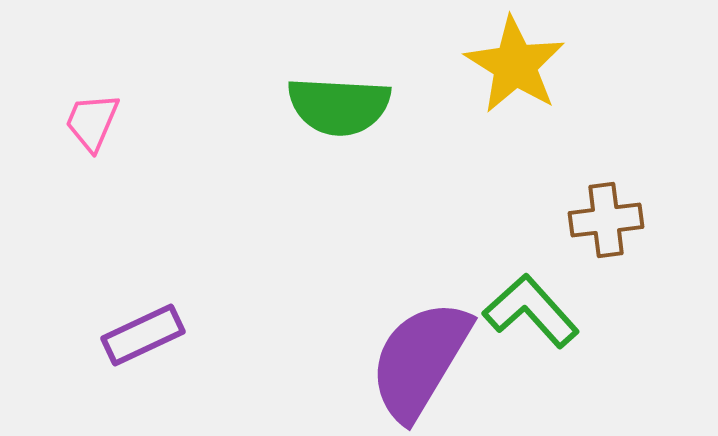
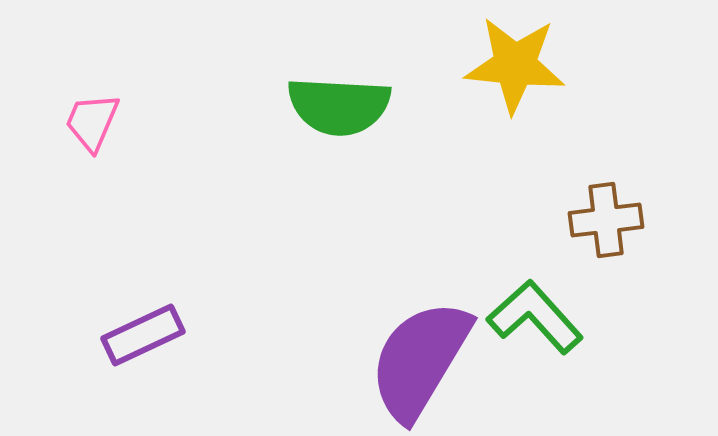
yellow star: rotated 26 degrees counterclockwise
green L-shape: moved 4 px right, 6 px down
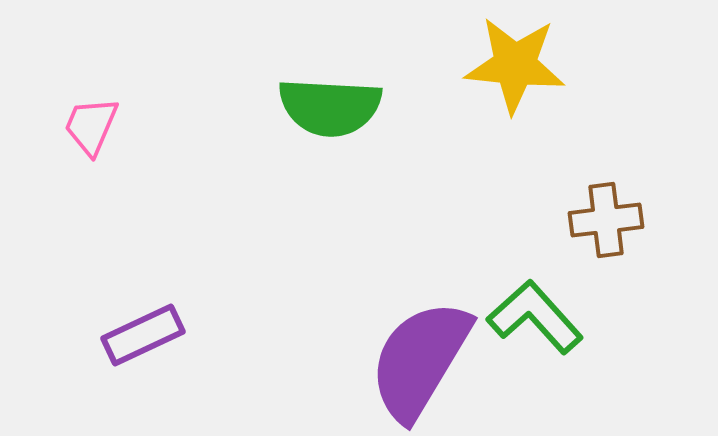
green semicircle: moved 9 px left, 1 px down
pink trapezoid: moved 1 px left, 4 px down
